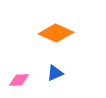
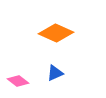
pink diamond: moved 1 px left, 1 px down; rotated 40 degrees clockwise
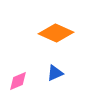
pink diamond: rotated 60 degrees counterclockwise
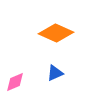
pink diamond: moved 3 px left, 1 px down
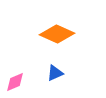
orange diamond: moved 1 px right, 1 px down
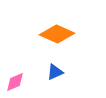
blue triangle: moved 1 px up
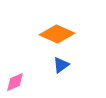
blue triangle: moved 6 px right, 7 px up; rotated 12 degrees counterclockwise
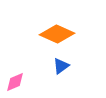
blue triangle: moved 1 px down
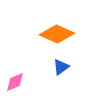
blue triangle: moved 1 px down
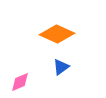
pink diamond: moved 5 px right
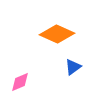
blue triangle: moved 12 px right
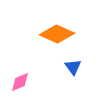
blue triangle: rotated 30 degrees counterclockwise
